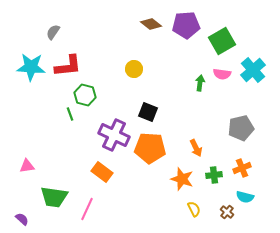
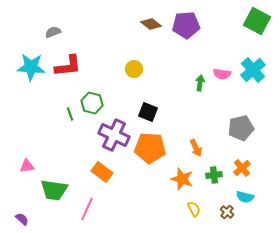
gray semicircle: rotated 35 degrees clockwise
green square: moved 35 px right, 20 px up; rotated 32 degrees counterclockwise
green hexagon: moved 7 px right, 8 px down
orange cross: rotated 18 degrees counterclockwise
green trapezoid: moved 7 px up
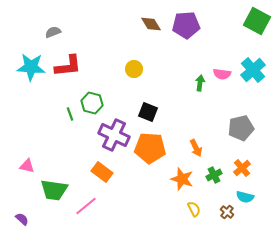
brown diamond: rotated 20 degrees clockwise
pink triangle: rotated 21 degrees clockwise
green cross: rotated 21 degrees counterclockwise
pink line: moved 1 px left, 3 px up; rotated 25 degrees clockwise
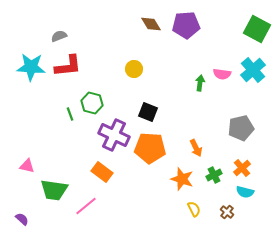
green square: moved 8 px down
gray semicircle: moved 6 px right, 4 px down
cyan semicircle: moved 5 px up
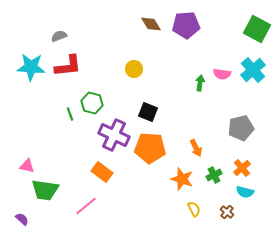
green trapezoid: moved 9 px left
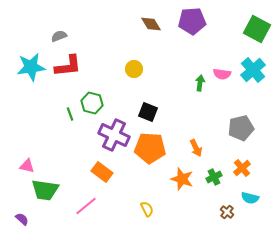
purple pentagon: moved 6 px right, 4 px up
cyan star: rotated 12 degrees counterclockwise
green cross: moved 2 px down
cyan semicircle: moved 5 px right, 6 px down
yellow semicircle: moved 47 px left
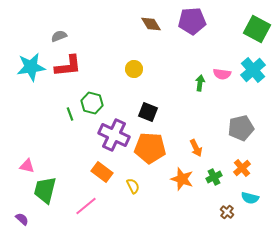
green trapezoid: rotated 96 degrees clockwise
yellow semicircle: moved 14 px left, 23 px up
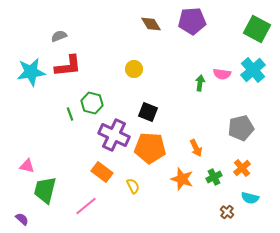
cyan star: moved 5 px down
